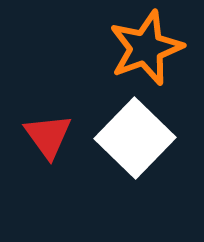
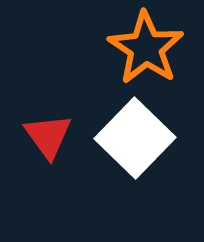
orange star: rotated 18 degrees counterclockwise
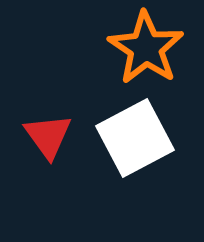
white square: rotated 18 degrees clockwise
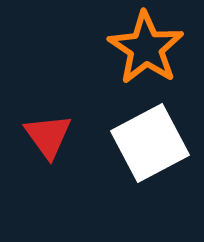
white square: moved 15 px right, 5 px down
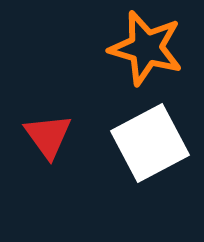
orange star: rotated 18 degrees counterclockwise
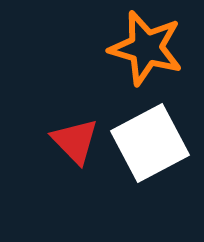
red triangle: moved 27 px right, 5 px down; rotated 8 degrees counterclockwise
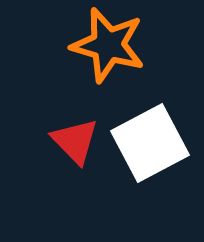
orange star: moved 38 px left, 3 px up
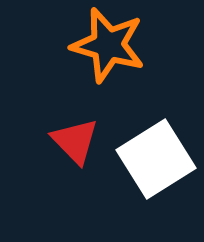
white square: moved 6 px right, 16 px down; rotated 4 degrees counterclockwise
